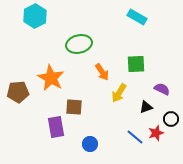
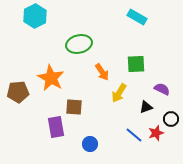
blue line: moved 1 px left, 2 px up
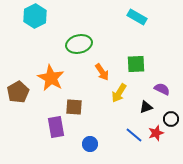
brown pentagon: rotated 25 degrees counterclockwise
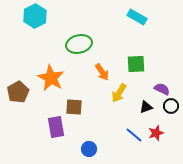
black circle: moved 13 px up
blue circle: moved 1 px left, 5 px down
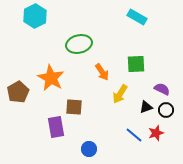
yellow arrow: moved 1 px right, 1 px down
black circle: moved 5 px left, 4 px down
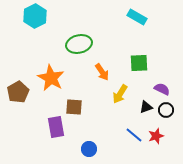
green square: moved 3 px right, 1 px up
red star: moved 3 px down
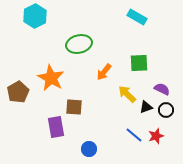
orange arrow: moved 2 px right; rotated 72 degrees clockwise
yellow arrow: moved 7 px right; rotated 102 degrees clockwise
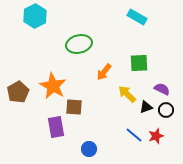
orange star: moved 2 px right, 8 px down
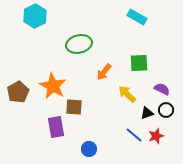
black triangle: moved 1 px right, 6 px down
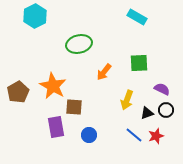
yellow arrow: moved 6 px down; rotated 114 degrees counterclockwise
blue circle: moved 14 px up
